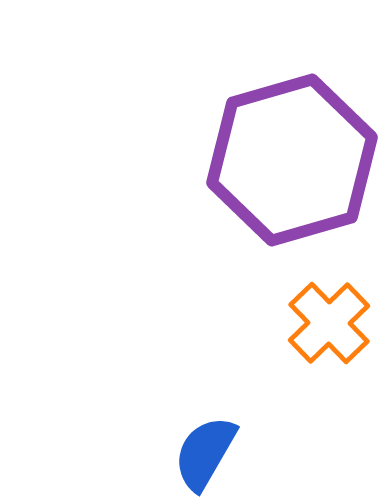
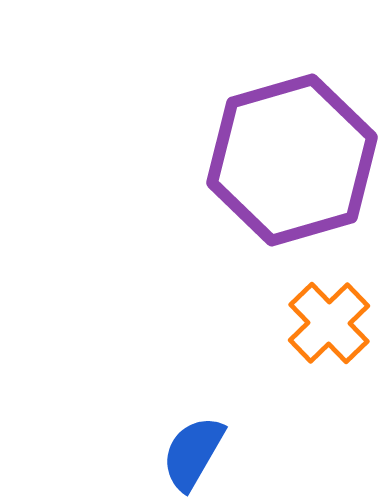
blue semicircle: moved 12 px left
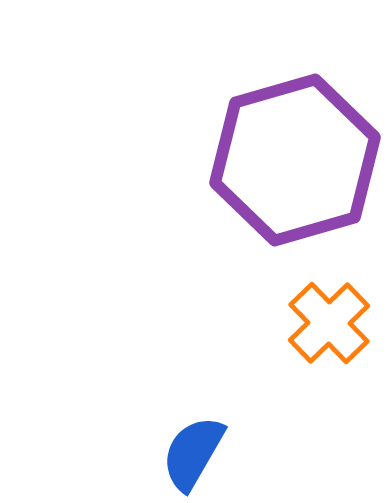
purple hexagon: moved 3 px right
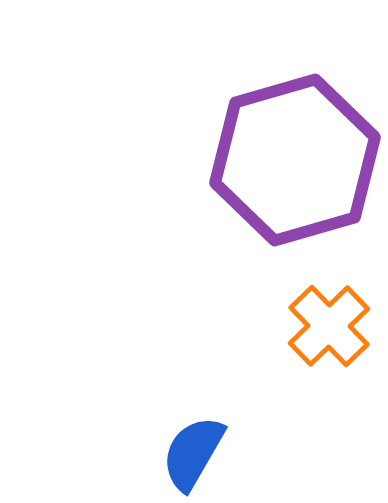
orange cross: moved 3 px down
